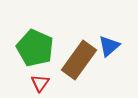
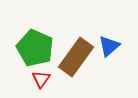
brown rectangle: moved 3 px left, 3 px up
red triangle: moved 1 px right, 4 px up
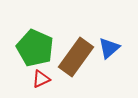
blue triangle: moved 2 px down
red triangle: rotated 30 degrees clockwise
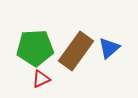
green pentagon: rotated 27 degrees counterclockwise
brown rectangle: moved 6 px up
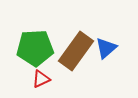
blue triangle: moved 3 px left
